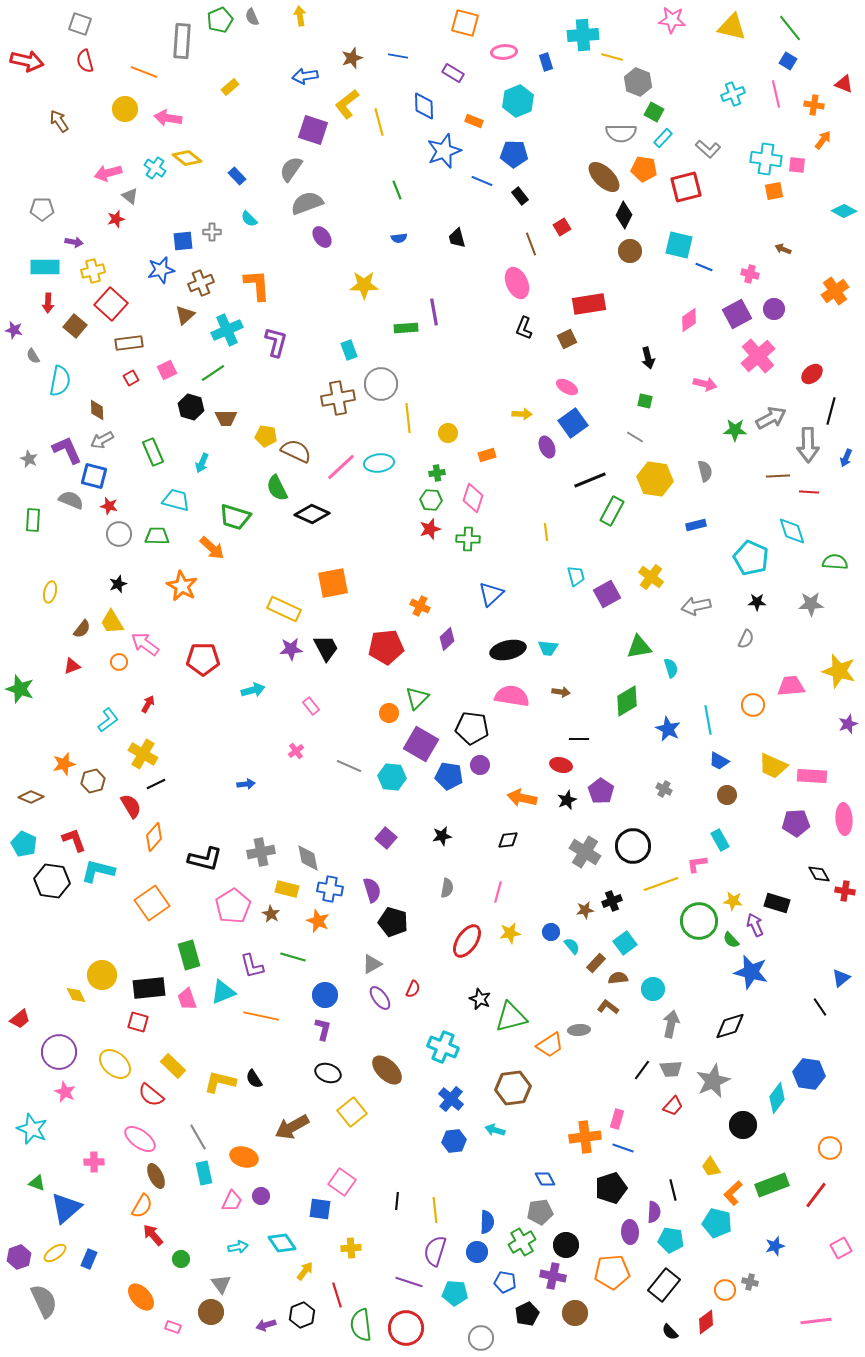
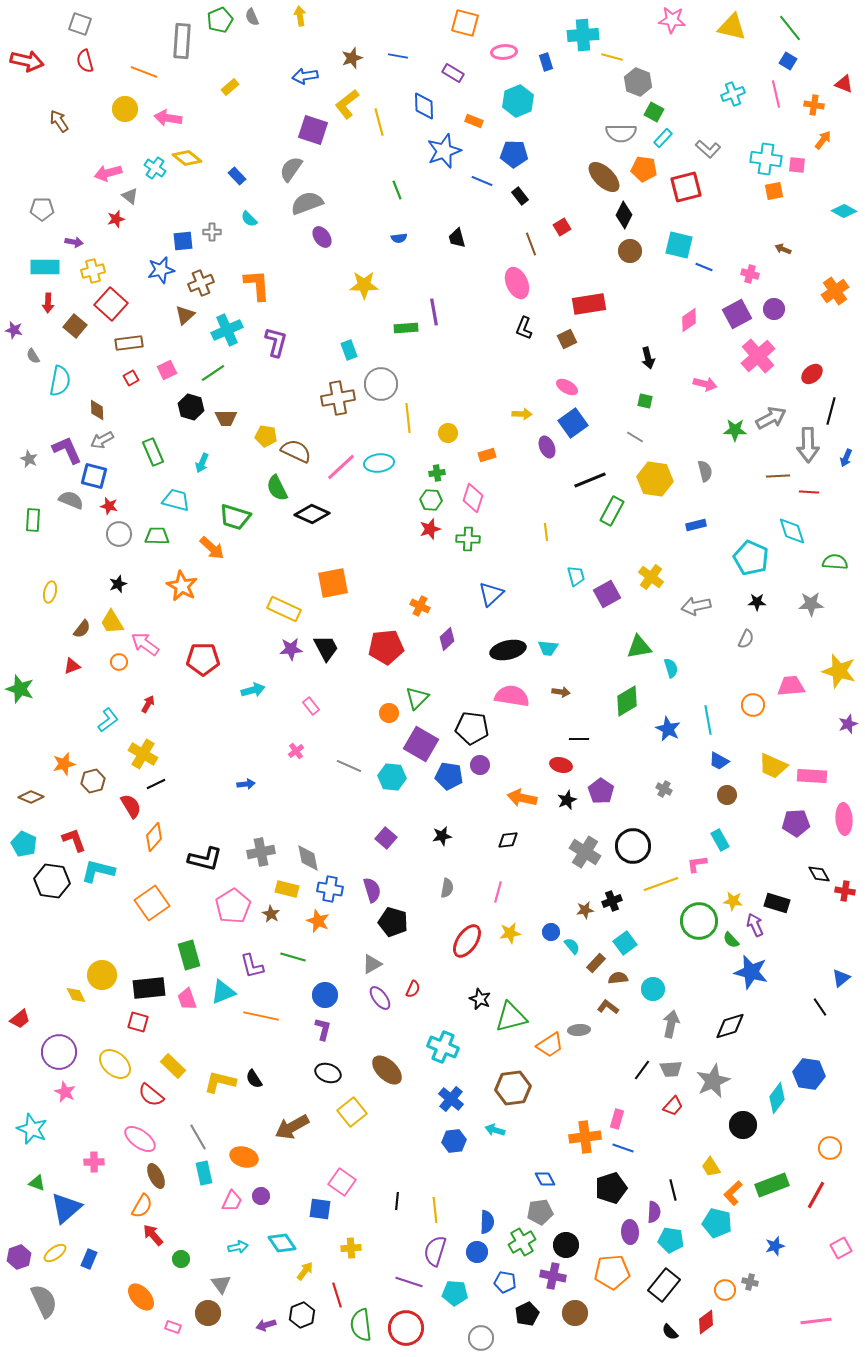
red line at (816, 1195): rotated 8 degrees counterclockwise
brown circle at (211, 1312): moved 3 px left, 1 px down
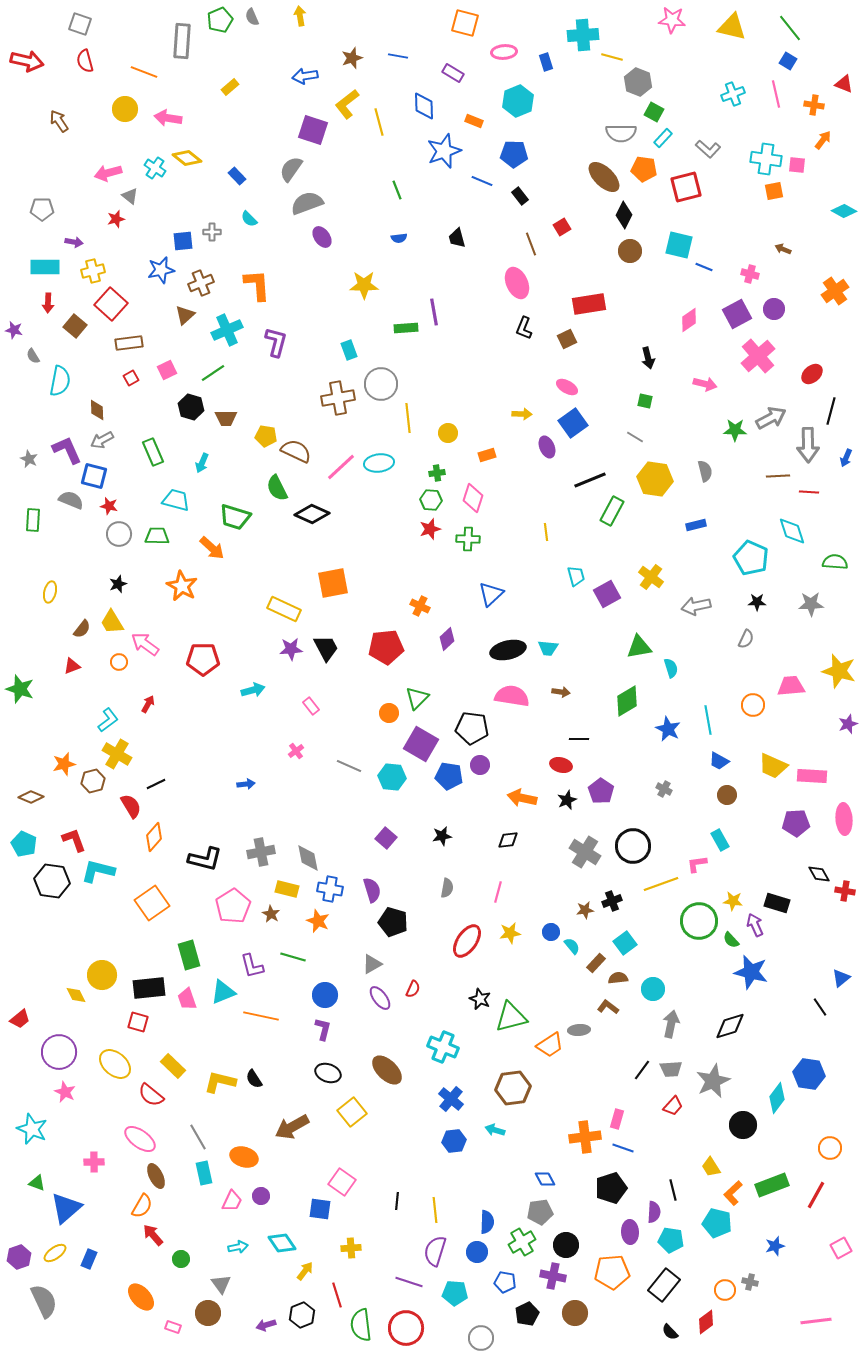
yellow cross at (143, 754): moved 26 px left
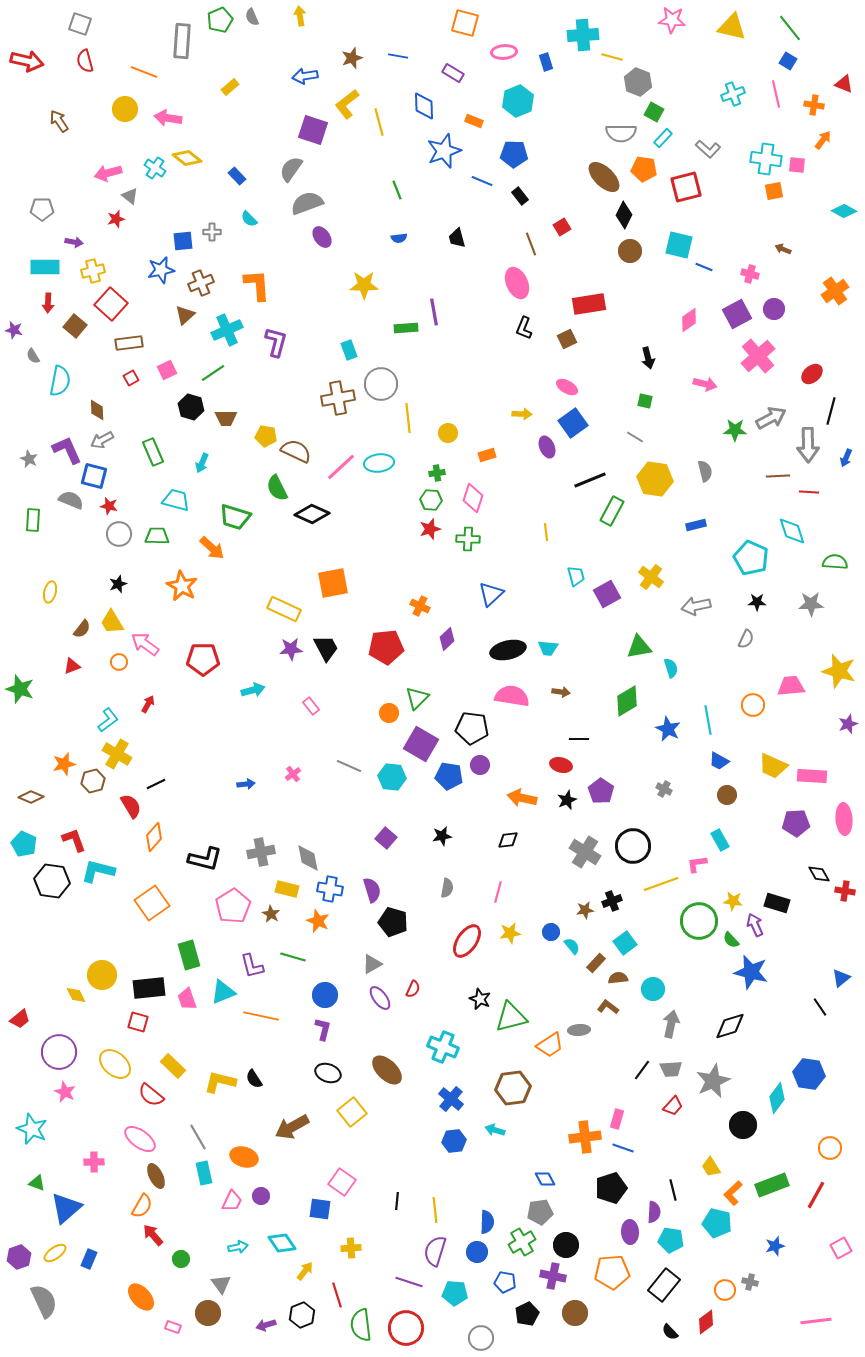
pink cross at (296, 751): moved 3 px left, 23 px down
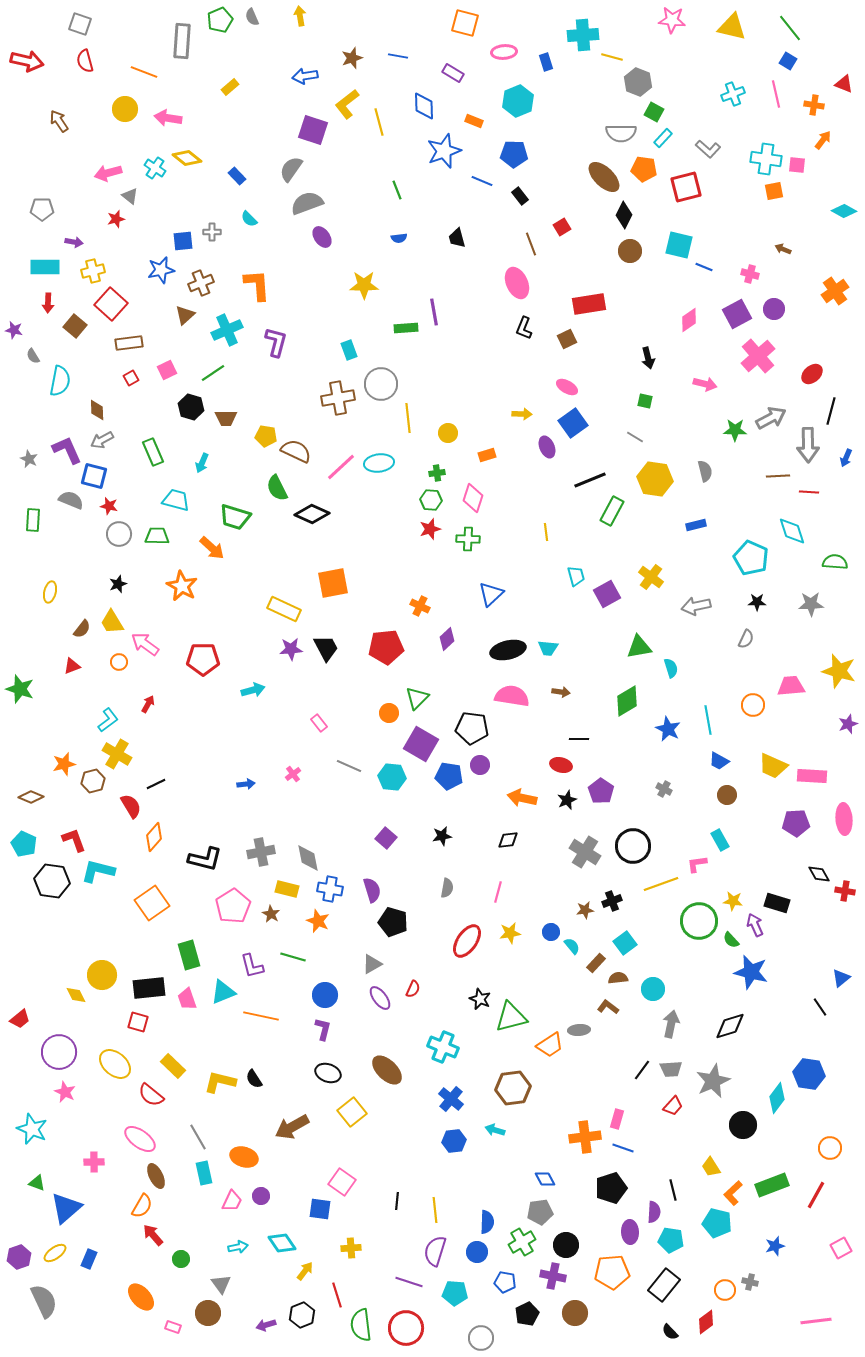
pink rectangle at (311, 706): moved 8 px right, 17 px down
